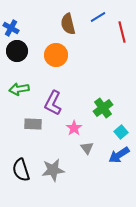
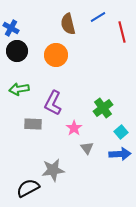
blue arrow: moved 1 px right, 1 px up; rotated 150 degrees counterclockwise
black semicircle: moved 7 px right, 18 px down; rotated 80 degrees clockwise
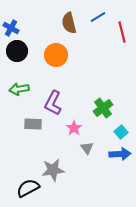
brown semicircle: moved 1 px right, 1 px up
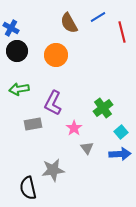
brown semicircle: rotated 15 degrees counterclockwise
gray rectangle: rotated 12 degrees counterclockwise
black semicircle: rotated 75 degrees counterclockwise
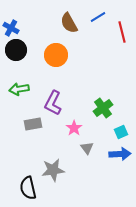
black circle: moved 1 px left, 1 px up
cyan square: rotated 16 degrees clockwise
